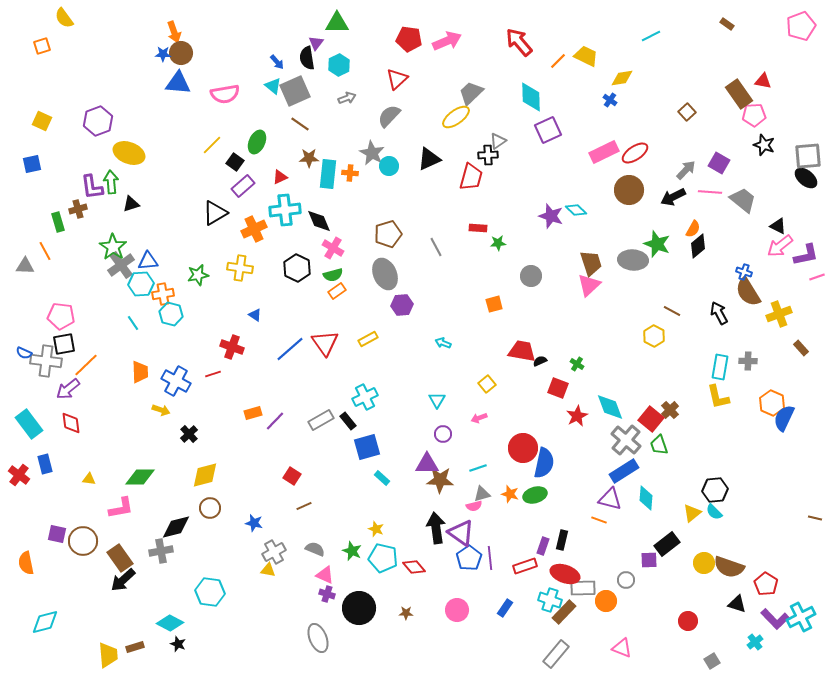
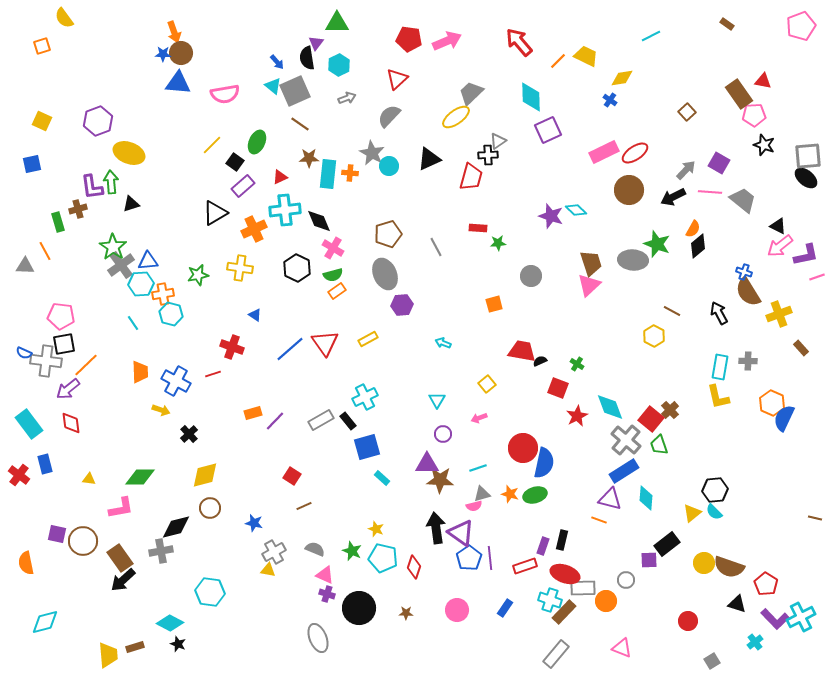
red diamond at (414, 567): rotated 60 degrees clockwise
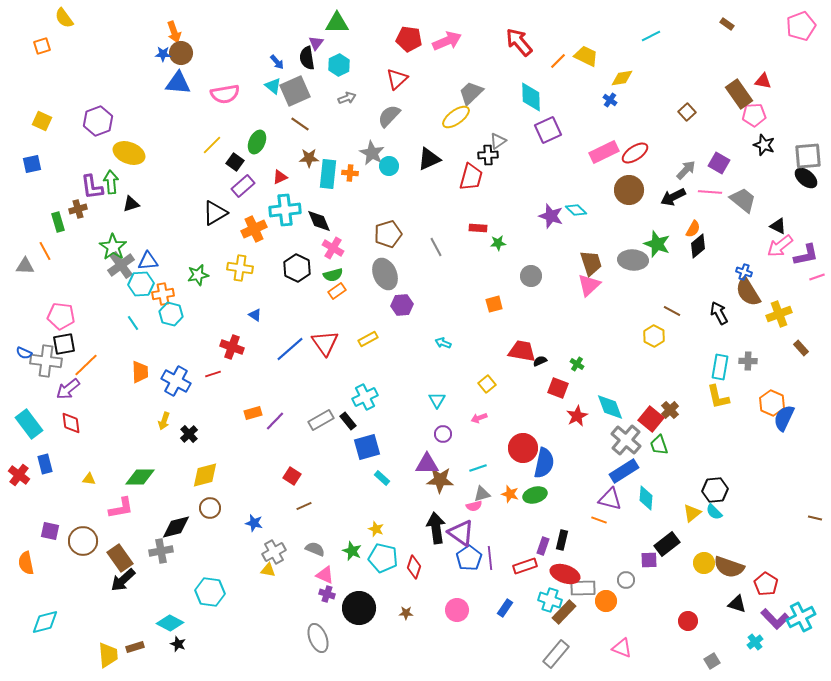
yellow arrow at (161, 410): moved 3 px right, 11 px down; rotated 90 degrees clockwise
purple square at (57, 534): moved 7 px left, 3 px up
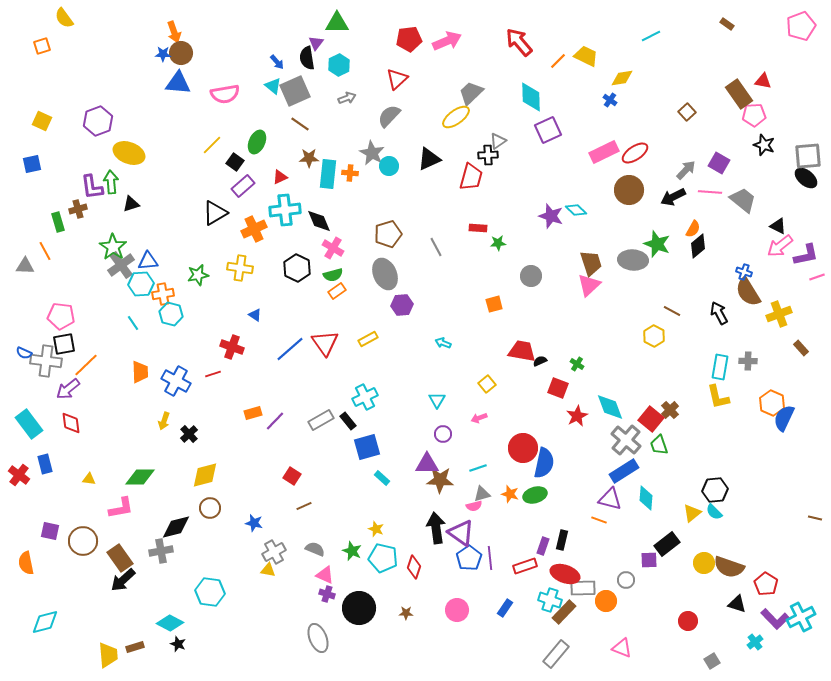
red pentagon at (409, 39): rotated 15 degrees counterclockwise
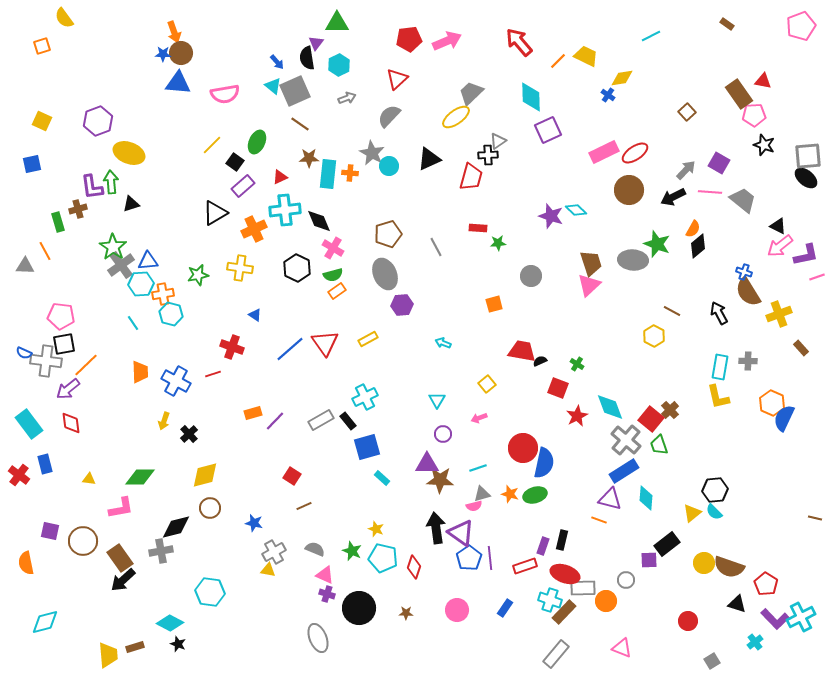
blue cross at (610, 100): moved 2 px left, 5 px up
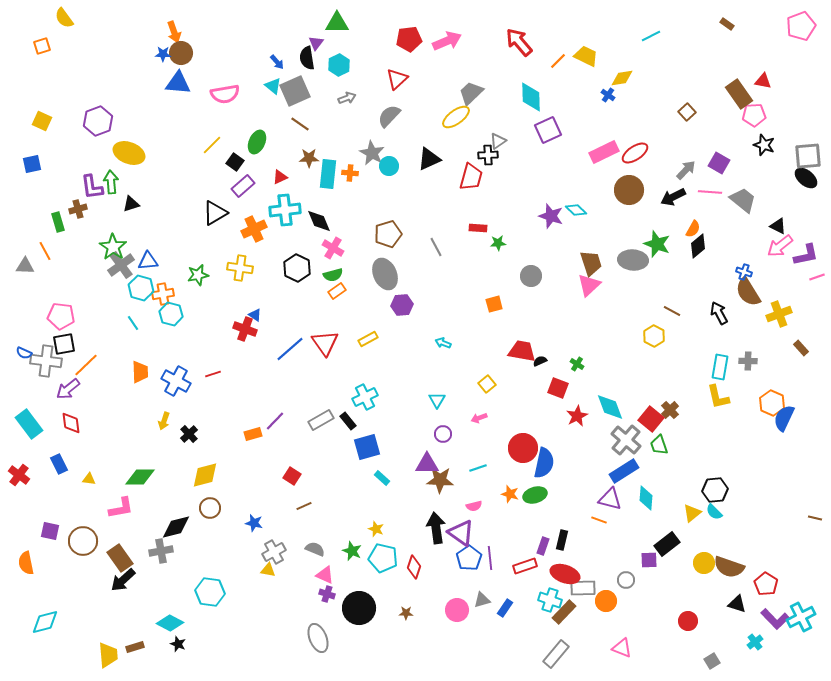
cyan hexagon at (141, 284): moved 4 px down; rotated 20 degrees clockwise
red cross at (232, 347): moved 13 px right, 18 px up
orange rectangle at (253, 413): moved 21 px down
blue rectangle at (45, 464): moved 14 px right; rotated 12 degrees counterclockwise
gray triangle at (482, 494): moved 106 px down
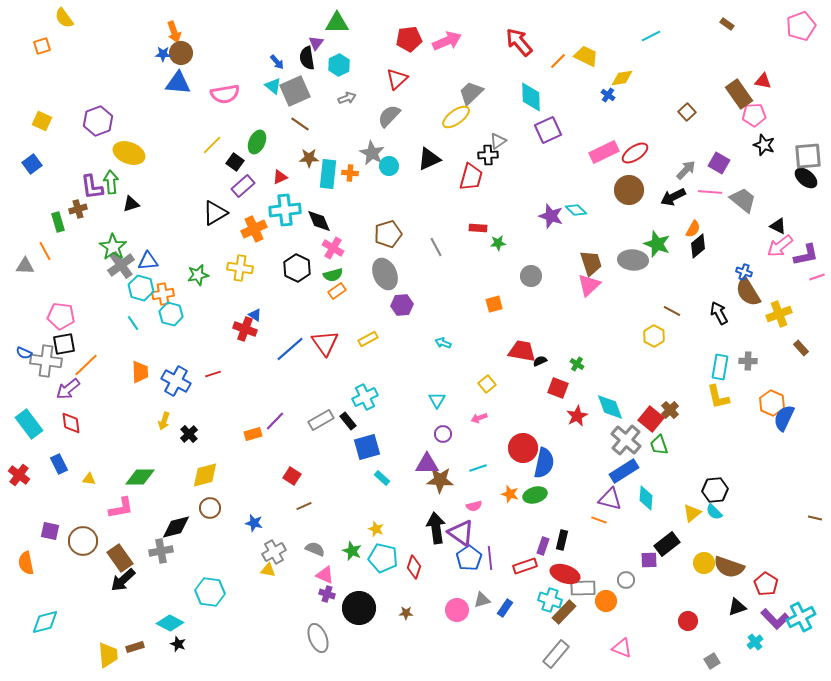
blue square at (32, 164): rotated 24 degrees counterclockwise
black triangle at (737, 604): moved 3 px down; rotated 36 degrees counterclockwise
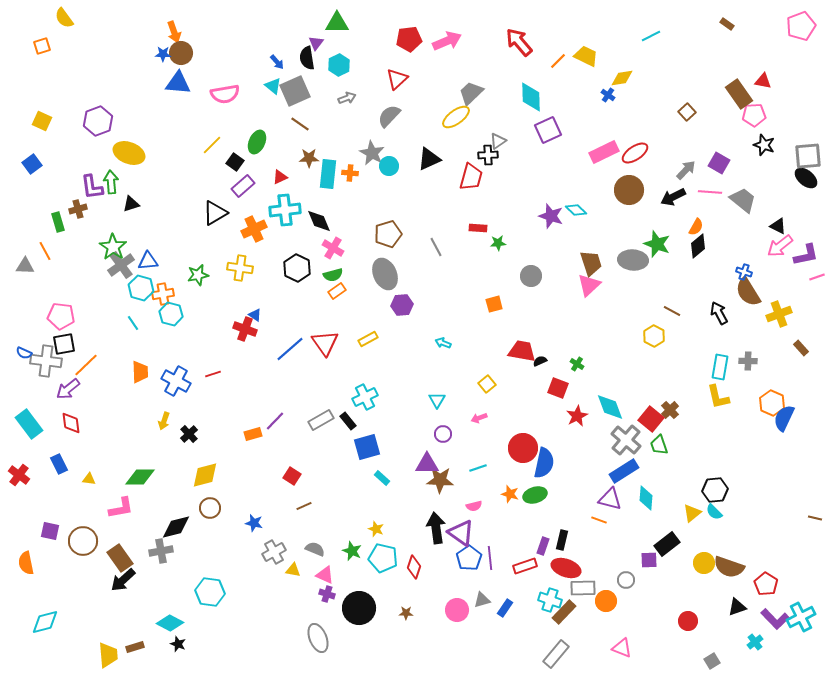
orange semicircle at (693, 229): moved 3 px right, 2 px up
yellow triangle at (268, 570): moved 25 px right
red ellipse at (565, 574): moved 1 px right, 6 px up
